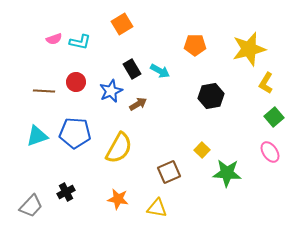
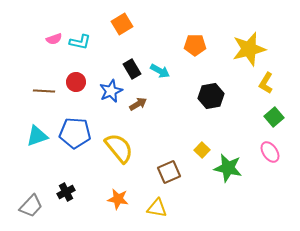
yellow semicircle: rotated 68 degrees counterclockwise
green star: moved 1 px right, 5 px up; rotated 8 degrees clockwise
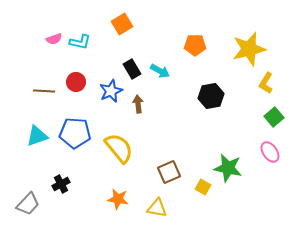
brown arrow: rotated 66 degrees counterclockwise
yellow square: moved 1 px right, 37 px down; rotated 14 degrees counterclockwise
black cross: moved 5 px left, 8 px up
gray trapezoid: moved 3 px left, 2 px up
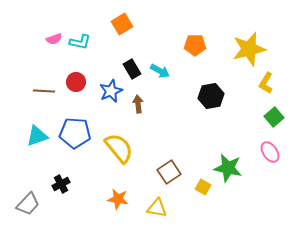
brown square: rotated 10 degrees counterclockwise
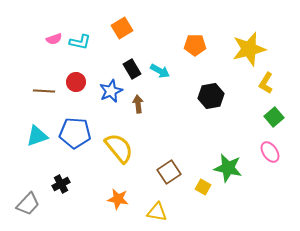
orange square: moved 4 px down
yellow triangle: moved 4 px down
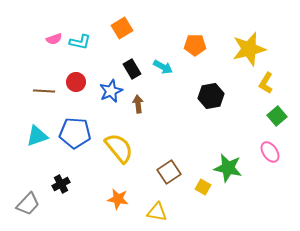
cyan arrow: moved 3 px right, 4 px up
green square: moved 3 px right, 1 px up
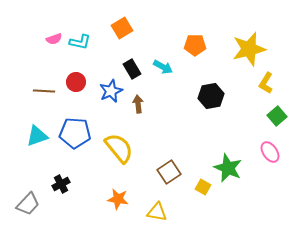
green star: rotated 12 degrees clockwise
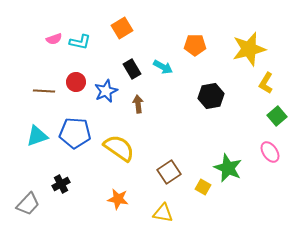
blue star: moved 5 px left
yellow semicircle: rotated 16 degrees counterclockwise
yellow triangle: moved 6 px right, 1 px down
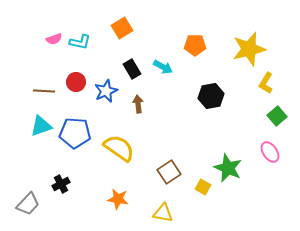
cyan triangle: moved 4 px right, 10 px up
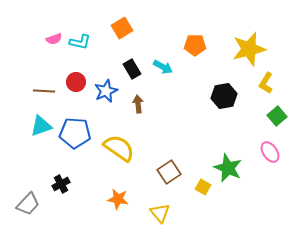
black hexagon: moved 13 px right
yellow triangle: moved 3 px left; rotated 40 degrees clockwise
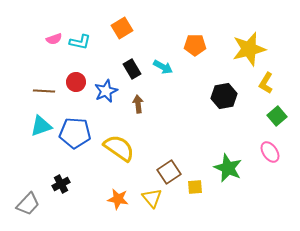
yellow square: moved 8 px left; rotated 35 degrees counterclockwise
yellow triangle: moved 8 px left, 15 px up
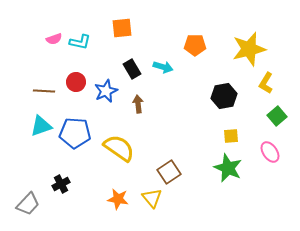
orange square: rotated 25 degrees clockwise
cyan arrow: rotated 12 degrees counterclockwise
yellow square: moved 36 px right, 51 px up
